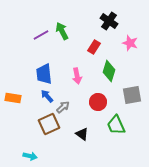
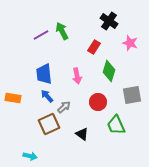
gray arrow: moved 1 px right
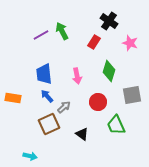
red rectangle: moved 5 px up
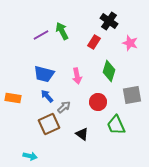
blue trapezoid: rotated 70 degrees counterclockwise
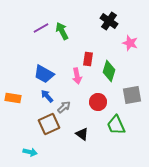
purple line: moved 7 px up
red rectangle: moved 6 px left, 17 px down; rotated 24 degrees counterclockwise
blue trapezoid: rotated 15 degrees clockwise
cyan arrow: moved 4 px up
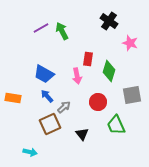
brown square: moved 1 px right
black triangle: rotated 16 degrees clockwise
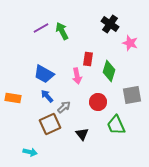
black cross: moved 1 px right, 3 px down
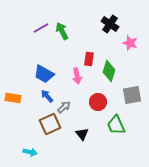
red rectangle: moved 1 px right
